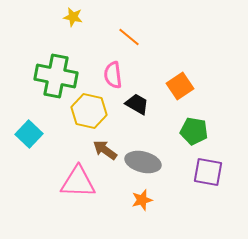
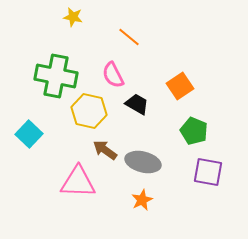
pink semicircle: rotated 20 degrees counterclockwise
green pentagon: rotated 12 degrees clockwise
orange star: rotated 10 degrees counterclockwise
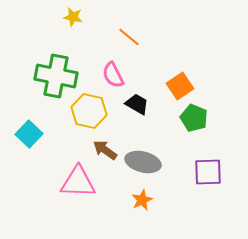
green pentagon: moved 13 px up
purple square: rotated 12 degrees counterclockwise
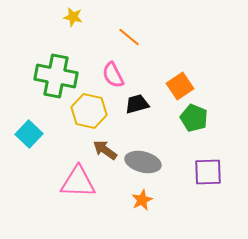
black trapezoid: rotated 45 degrees counterclockwise
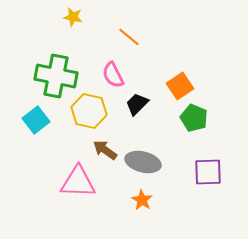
black trapezoid: rotated 30 degrees counterclockwise
cyan square: moved 7 px right, 14 px up; rotated 8 degrees clockwise
orange star: rotated 15 degrees counterclockwise
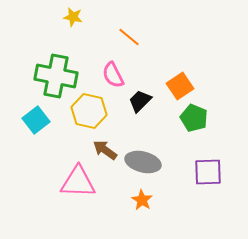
black trapezoid: moved 3 px right, 3 px up
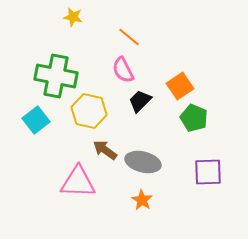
pink semicircle: moved 10 px right, 5 px up
